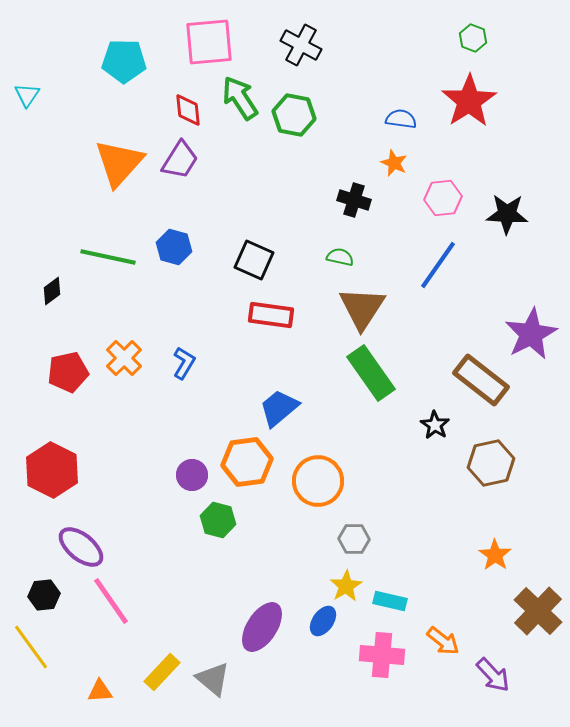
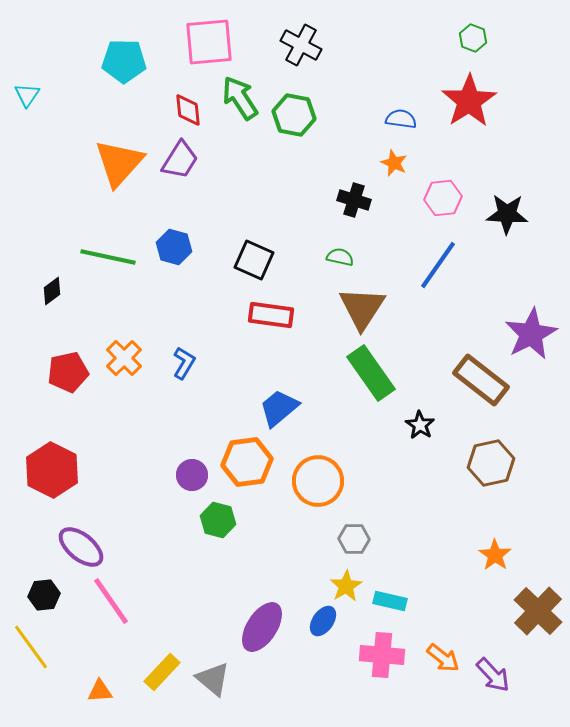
black star at (435, 425): moved 15 px left
orange arrow at (443, 641): moved 17 px down
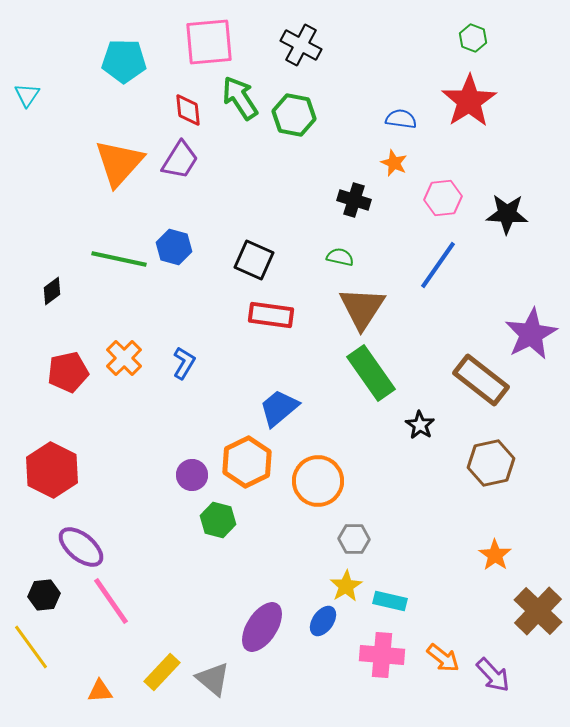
green line at (108, 257): moved 11 px right, 2 px down
orange hexagon at (247, 462): rotated 18 degrees counterclockwise
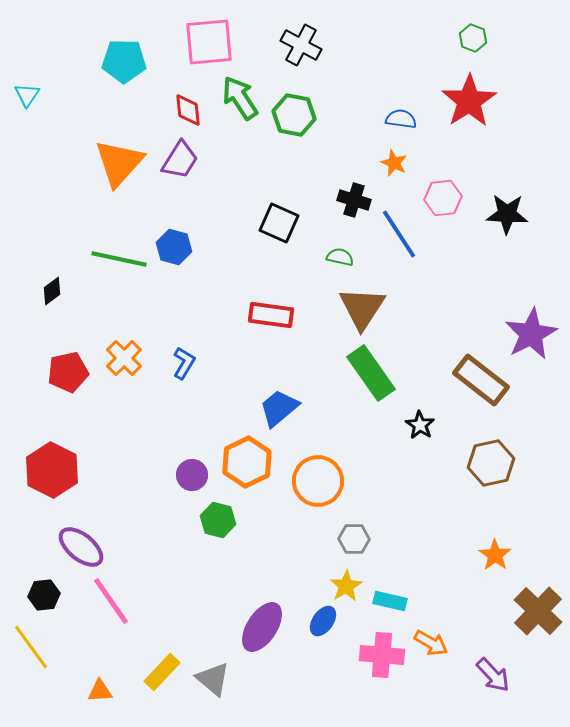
black square at (254, 260): moved 25 px right, 37 px up
blue line at (438, 265): moved 39 px left, 31 px up; rotated 68 degrees counterclockwise
orange arrow at (443, 658): moved 12 px left, 15 px up; rotated 8 degrees counterclockwise
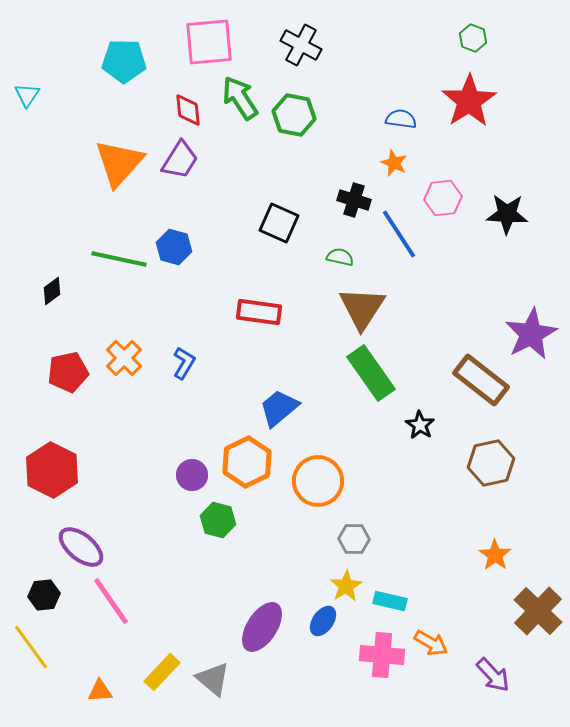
red rectangle at (271, 315): moved 12 px left, 3 px up
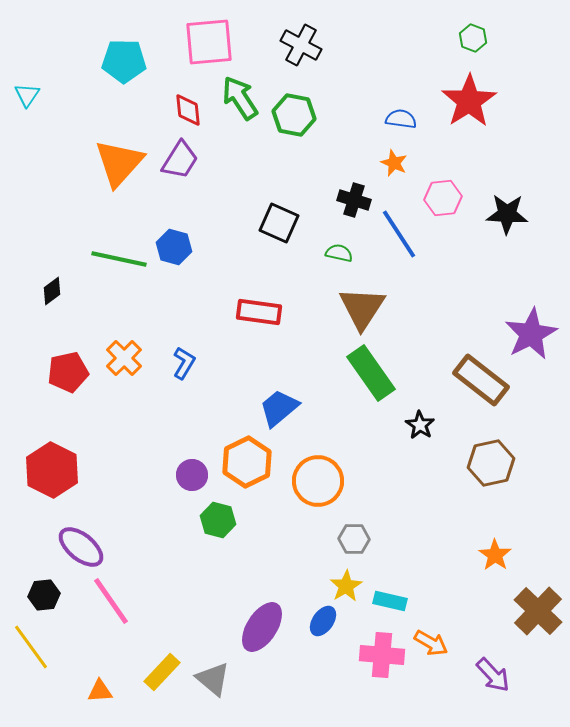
green semicircle at (340, 257): moved 1 px left, 4 px up
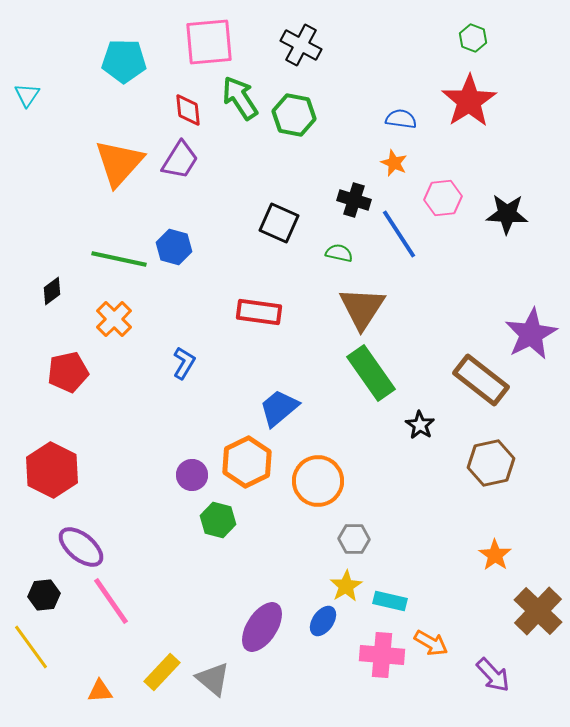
orange cross at (124, 358): moved 10 px left, 39 px up
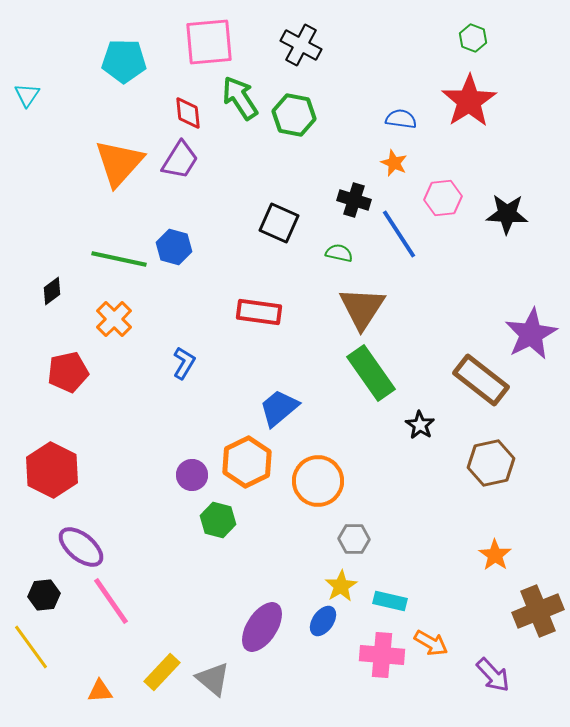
red diamond at (188, 110): moved 3 px down
yellow star at (346, 586): moved 5 px left
brown cross at (538, 611): rotated 24 degrees clockwise
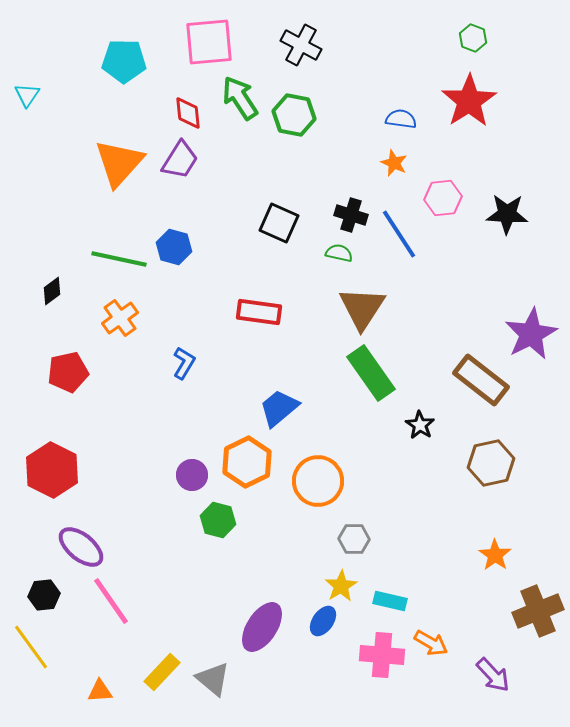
black cross at (354, 200): moved 3 px left, 15 px down
orange cross at (114, 319): moved 6 px right, 1 px up; rotated 9 degrees clockwise
